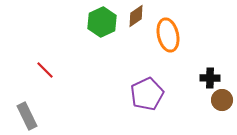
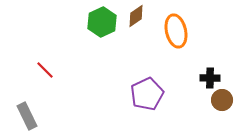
orange ellipse: moved 8 px right, 4 px up
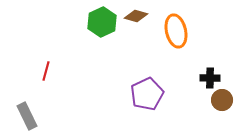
brown diamond: rotated 50 degrees clockwise
red line: moved 1 px right, 1 px down; rotated 60 degrees clockwise
